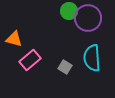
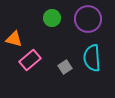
green circle: moved 17 px left, 7 px down
purple circle: moved 1 px down
gray square: rotated 24 degrees clockwise
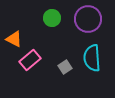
orange triangle: rotated 12 degrees clockwise
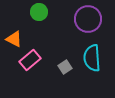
green circle: moved 13 px left, 6 px up
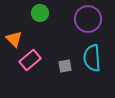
green circle: moved 1 px right, 1 px down
orange triangle: rotated 18 degrees clockwise
gray square: moved 1 px up; rotated 24 degrees clockwise
